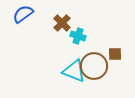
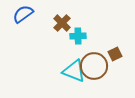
cyan cross: rotated 21 degrees counterclockwise
brown square: rotated 24 degrees counterclockwise
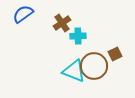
brown cross: rotated 12 degrees clockwise
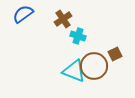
brown cross: moved 1 px right, 4 px up
cyan cross: rotated 21 degrees clockwise
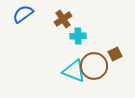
cyan cross: rotated 21 degrees counterclockwise
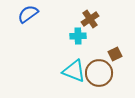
blue semicircle: moved 5 px right
brown cross: moved 27 px right
brown circle: moved 5 px right, 7 px down
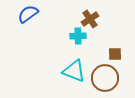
brown square: rotated 24 degrees clockwise
brown circle: moved 6 px right, 5 px down
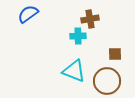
brown cross: rotated 24 degrees clockwise
brown circle: moved 2 px right, 3 px down
